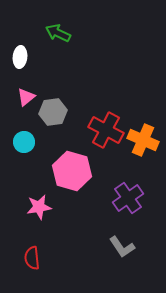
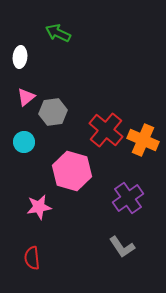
red cross: rotated 12 degrees clockwise
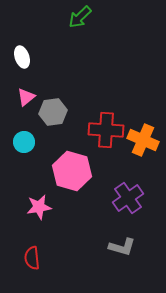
green arrow: moved 22 px right, 16 px up; rotated 70 degrees counterclockwise
white ellipse: moved 2 px right; rotated 25 degrees counterclockwise
red cross: rotated 36 degrees counterclockwise
gray L-shape: rotated 40 degrees counterclockwise
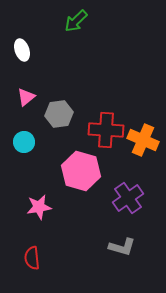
green arrow: moved 4 px left, 4 px down
white ellipse: moved 7 px up
gray hexagon: moved 6 px right, 2 px down
pink hexagon: moved 9 px right
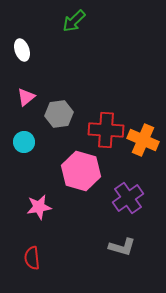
green arrow: moved 2 px left
